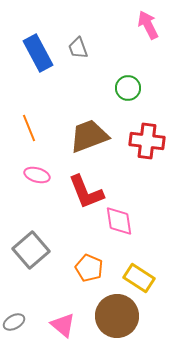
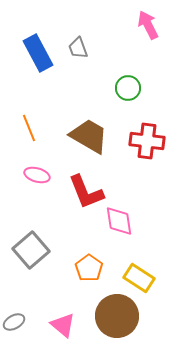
brown trapezoid: rotated 51 degrees clockwise
orange pentagon: rotated 12 degrees clockwise
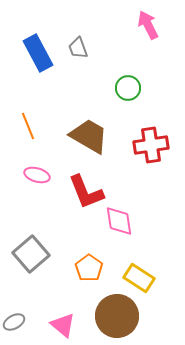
orange line: moved 1 px left, 2 px up
red cross: moved 4 px right, 4 px down; rotated 16 degrees counterclockwise
gray square: moved 4 px down
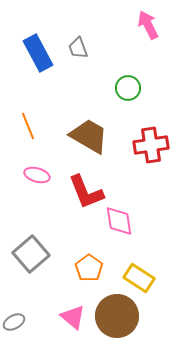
pink triangle: moved 10 px right, 8 px up
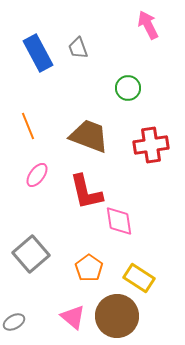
brown trapezoid: rotated 9 degrees counterclockwise
pink ellipse: rotated 70 degrees counterclockwise
red L-shape: rotated 9 degrees clockwise
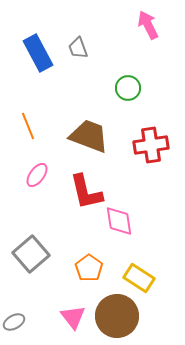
pink triangle: rotated 12 degrees clockwise
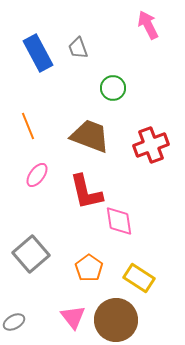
green circle: moved 15 px left
brown trapezoid: moved 1 px right
red cross: rotated 12 degrees counterclockwise
brown circle: moved 1 px left, 4 px down
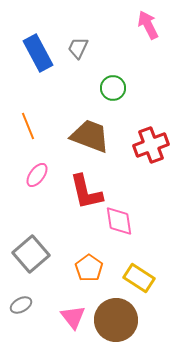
gray trapezoid: rotated 45 degrees clockwise
gray ellipse: moved 7 px right, 17 px up
